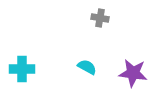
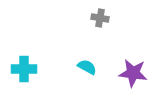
cyan cross: moved 2 px right
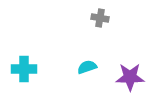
cyan semicircle: rotated 48 degrees counterclockwise
purple star: moved 3 px left, 4 px down; rotated 8 degrees counterclockwise
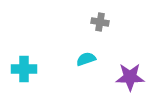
gray cross: moved 4 px down
cyan semicircle: moved 1 px left, 8 px up
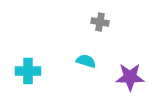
cyan semicircle: moved 2 px down; rotated 36 degrees clockwise
cyan cross: moved 4 px right, 2 px down
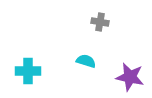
purple star: rotated 12 degrees clockwise
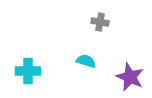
purple star: rotated 12 degrees clockwise
